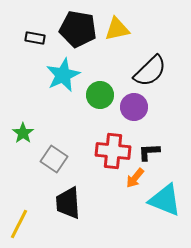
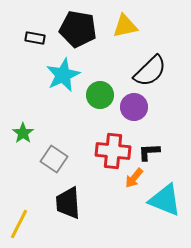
yellow triangle: moved 8 px right, 3 px up
orange arrow: moved 1 px left
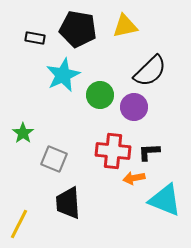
gray square: rotated 12 degrees counterclockwise
orange arrow: rotated 40 degrees clockwise
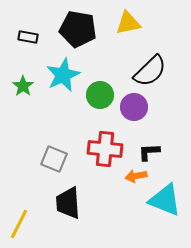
yellow triangle: moved 3 px right, 3 px up
black rectangle: moved 7 px left, 1 px up
green star: moved 47 px up
red cross: moved 8 px left, 2 px up
orange arrow: moved 2 px right, 2 px up
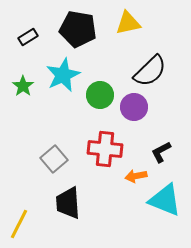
black rectangle: rotated 42 degrees counterclockwise
black L-shape: moved 12 px right; rotated 25 degrees counterclockwise
gray square: rotated 28 degrees clockwise
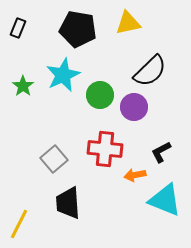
black rectangle: moved 10 px left, 9 px up; rotated 36 degrees counterclockwise
orange arrow: moved 1 px left, 1 px up
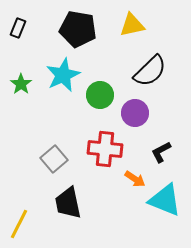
yellow triangle: moved 4 px right, 2 px down
green star: moved 2 px left, 2 px up
purple circle: moved 1 px right, 6 px down
orange arrow: moved 4 px down; rotated 135 degrees counterclockwise
black trapezoid: rotated 8 degrees counterclockwise
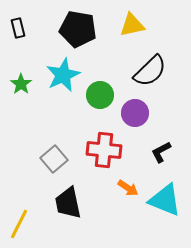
black rectangle: rotated 36 degrees counterclockwise
red cross: moved 1 px left, 1 px down
orange arrow: moved 7 px left, 9 px down
